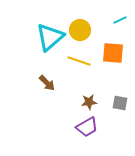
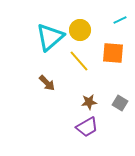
yellow line: rotated 30 degrees clockwise
gray square: rotated 21 degrees clockwise
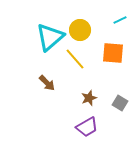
yellow line: moved 4 px left, 2 px up
brown star: moved 4 px up; rotated 14 degrees counterclockwise
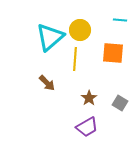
cyan line: rotated 32 degrees clockwise
yellow line: rotated 45 degrees clockwise
brown star: rotated 14 degrees counterclockwise
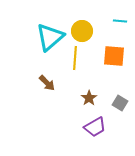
cyan line: moved 1 px down
yellow circle: moved 2 px right, 1 px down
orange square: moved 1 px right, 3 px down
yellow line: moved 1 px up
purple trapezoid: moved 8 px right
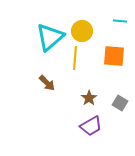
purple trapezoid: moved 4 px left, 1 px up
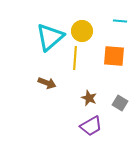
brown arrow: rotated 24 degrees counterclockwise
brown star: rotated 14 degrees counterclockwise
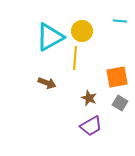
cyan triangle: rotated 12 degrees clockwise
orange square: moved 3 px right, 21 px down; rotated 15 degrees counterclockwise
